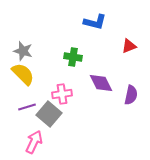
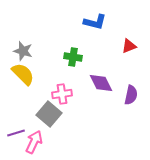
purple line: moved 11 px left, 26 px down
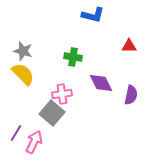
blue L-shape: moved 2 px left, 7 px up
red triangle: rotated 21 degrees clockwise
gray square: moved 3 px right, 1 px up
purple line: rotated 42 degrees counterclockwise
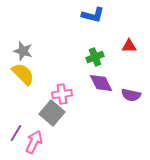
green cross: moved 22 px right; rotated 30 degrees counterclockwise
purple semicircle: rotated 90 degrees clockwise
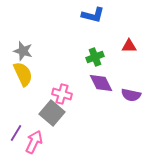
yellow semicircle: rotated 20 degrees clockwise
pink cross: rotated 24 degrees clockwise
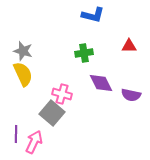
green cross: moved 11 px left, 4 px up; rotated 12 degrees clockwise
purple line: moved 1 px down; rotated 30 degrees counterclockwise
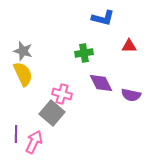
blue L-shape: moved 10 px right, 3 px down
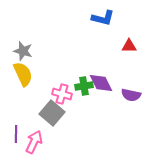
green cross: moved 33 px down
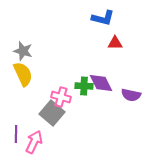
red triangle: moved 14 px left, 3 px up
green cross: rotated 12 degrees clockwise
pink cross: moved 1 px left, 3 px down
